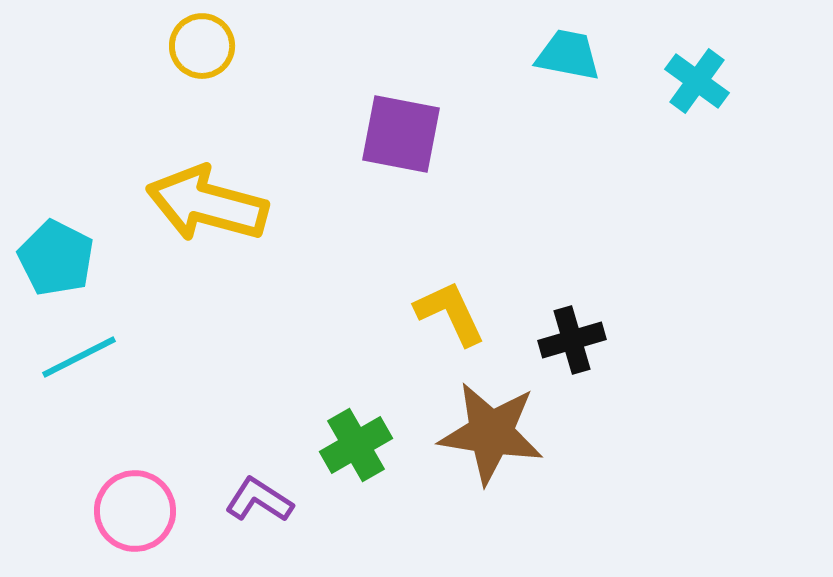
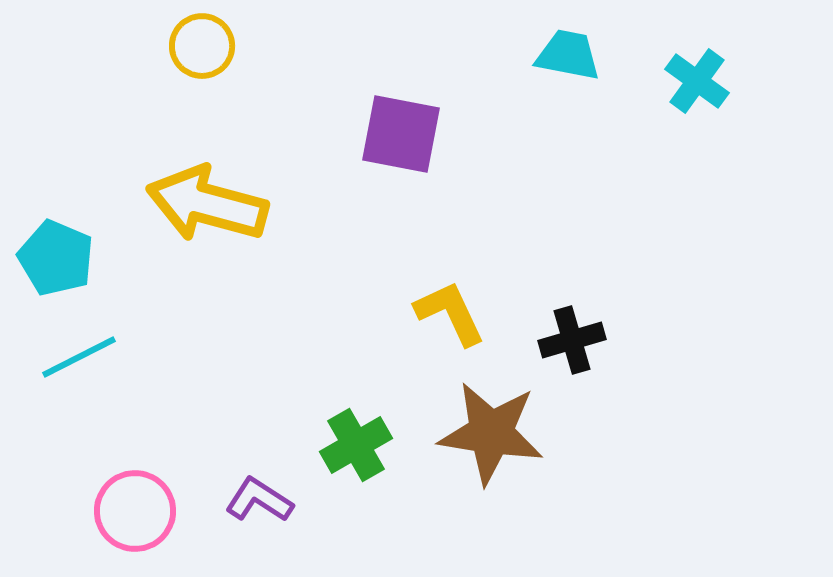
cyan pentagon: rotated 4 degrees counterclockwise
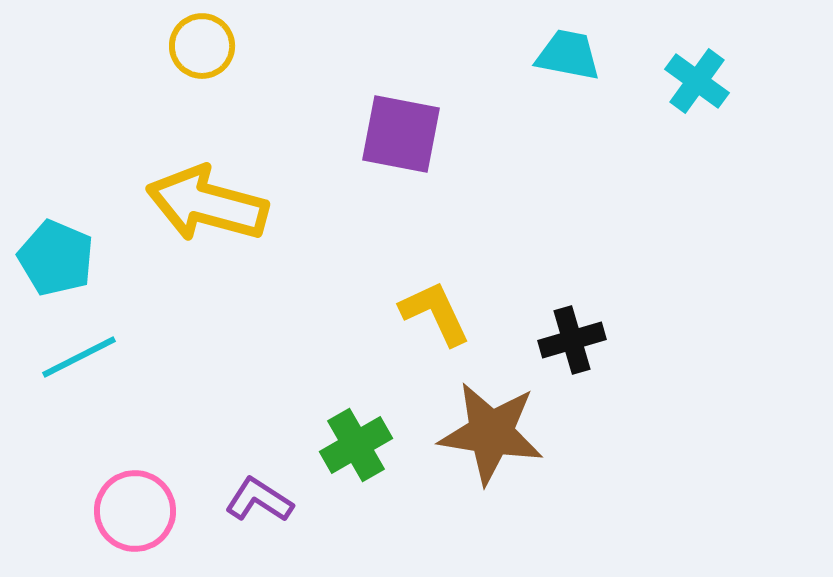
yellow L-shape: moved 15 px left
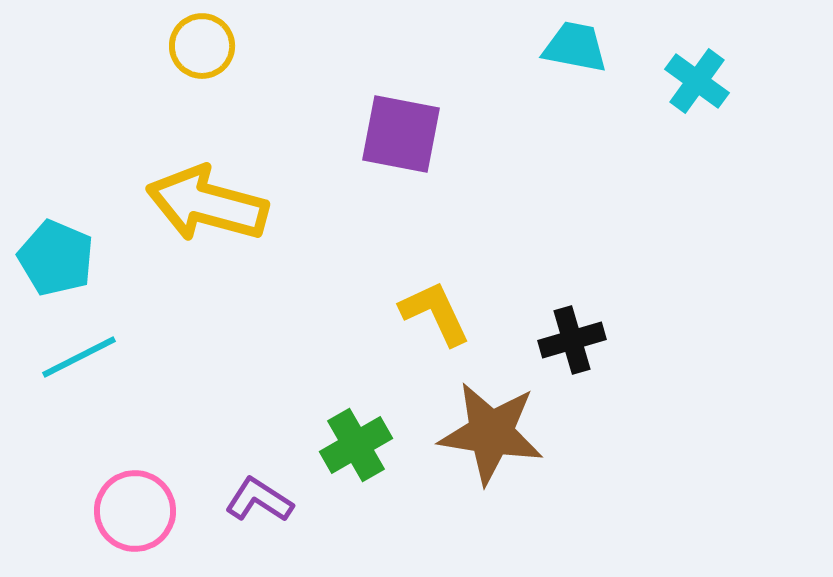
cyan trapezoid: moved 7 px right, 8 px up
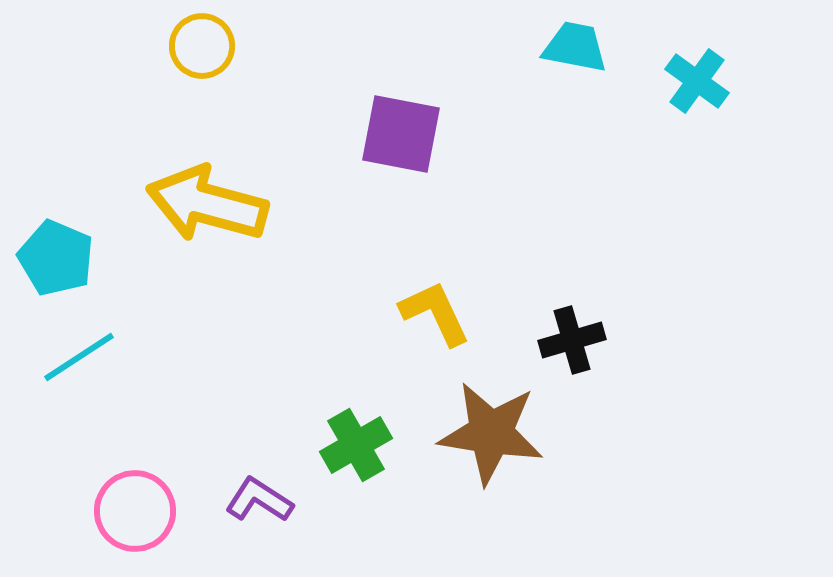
cyan line: rotated 6 degrees counterclockwise
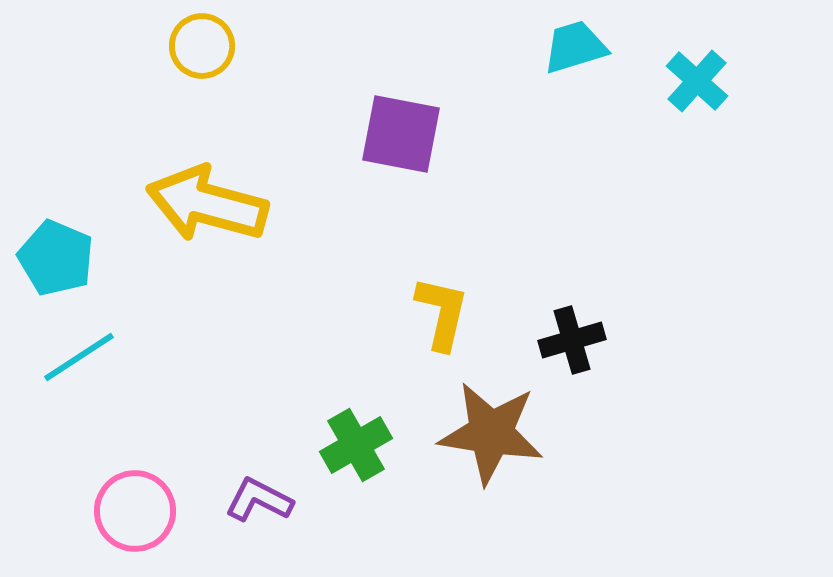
cyan trapezoid: rotated 28 degrees counterclockwise
cyan cross: rotated 6 degrees clockwise
yellow L-shape: moved 7 px right; rotated 38 degrees clockwise
purple L-shape: rotated 6 degrees counterclockwise
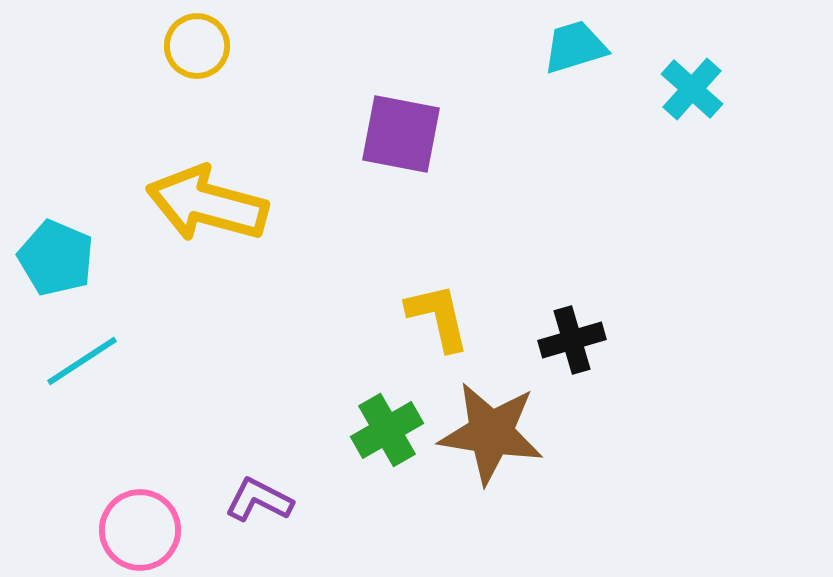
yellow circle: moved 5 px left
cyan cross: moved 5 px left, 8 px down
yellow L-shape: moved 4 px left, 4 px down; rotated 26 degrees counterclockwise
cyan line: moved 3 px right, 4 px down
green cross: moved 31 px right, 15 px up
pink circle: moved 5 px right, 19 px down
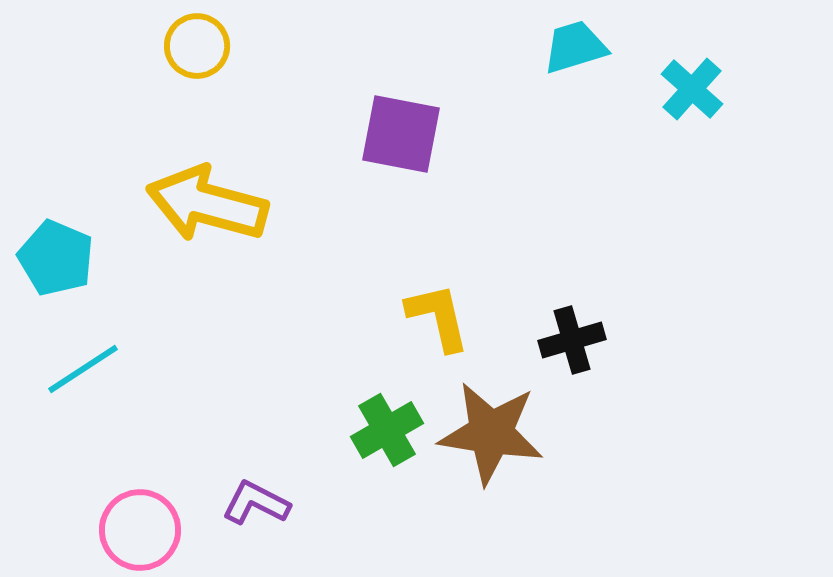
cyan line: moved 1 px right, 8 px down
purple L-shape: moved 3 px left, 3 px down
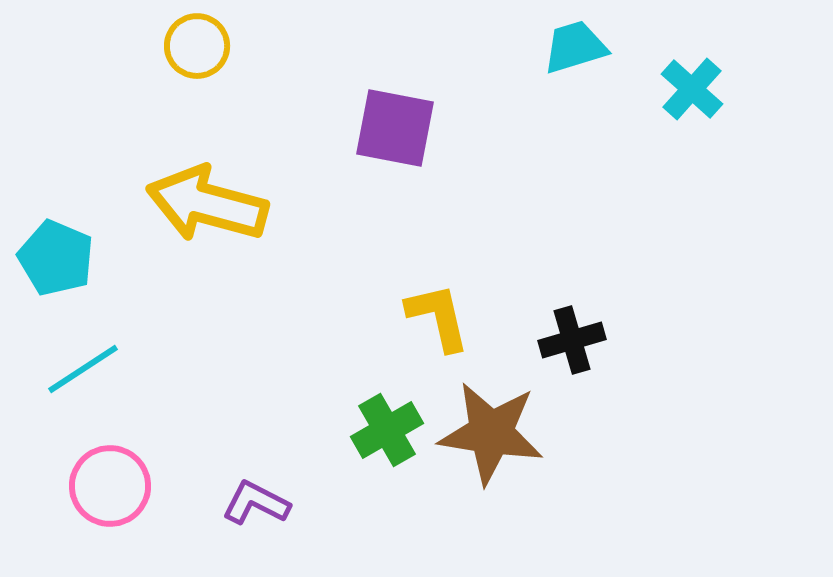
purple square: moved 6 px left, 6 px up
pink circle: moved 30 px left, 44 px up
